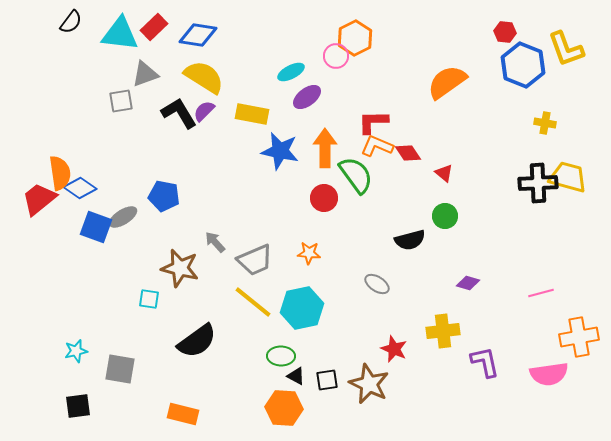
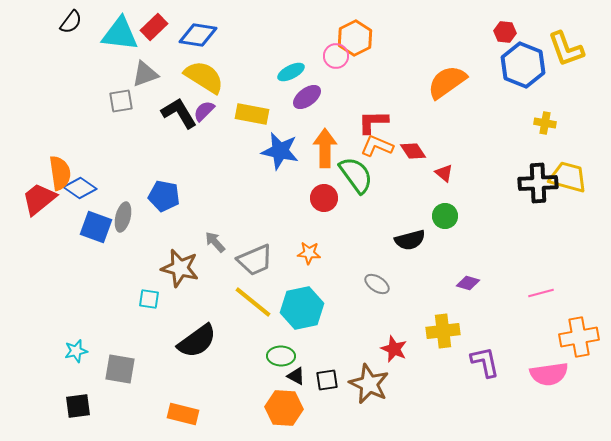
red diamond at (408, 153): moved 5 px right, 2 px up
gray ellipse at (123, 217): rotated 44 degrees counterclockwise
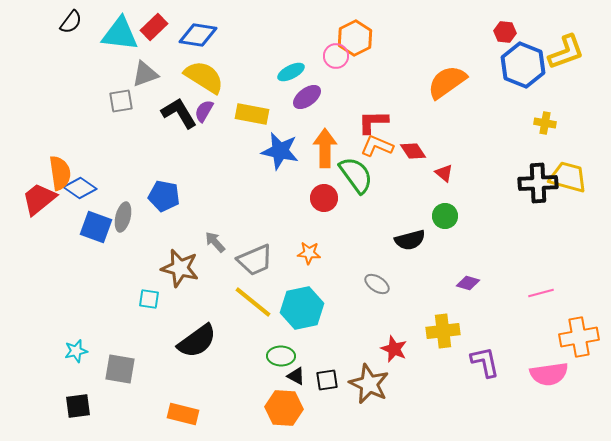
yellow L-shape at (566, 49): moved 3 px down; rotated 90 degrees counterclockwise
purple semicircle at (204, 111): rotated 15 degrees counterclockwise
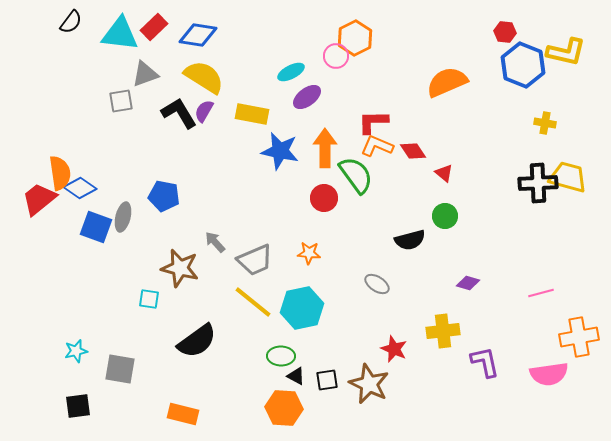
yellow L-shape at (566, 52): rotated 33 degrees clockwise
orange semicircle at (447, 82): rotated 12 degrees clockwise
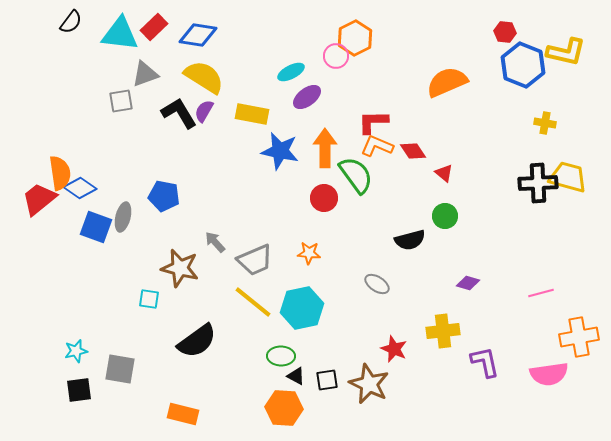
black square at (78, 406): moved 1 px right, 16 px up
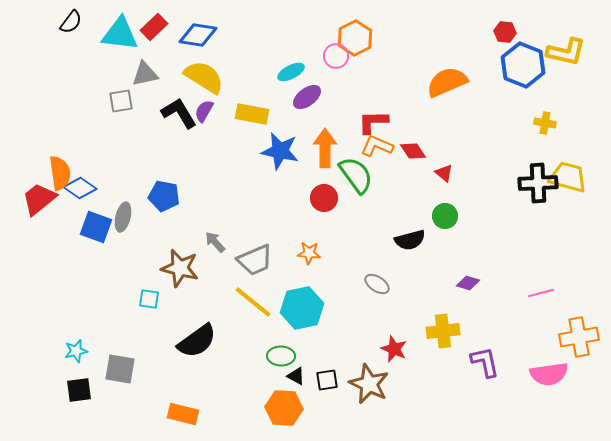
gray triangle at (145, 74): rotated 8 degrees clockwise
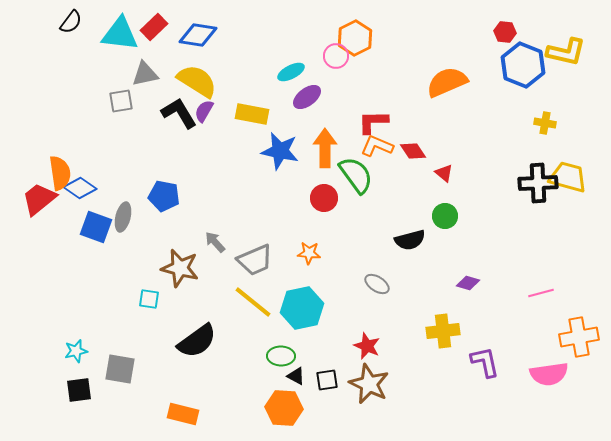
yellow semicircle at (204, 77): moved 7 px left, 4 px down
red star at (394, 349): moved 27 px left, 3 px up
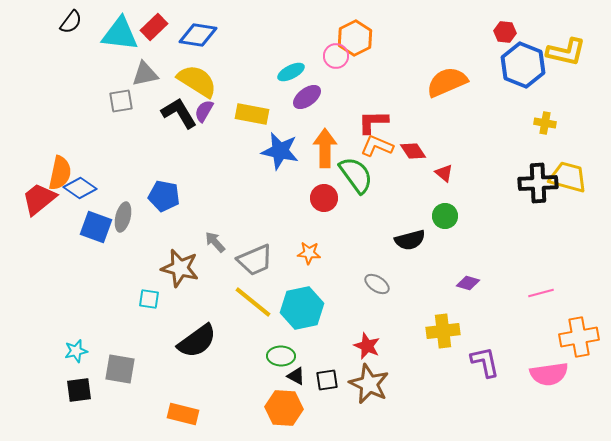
orange semicircle at (60, 173): rotated 20 degrees clockwise
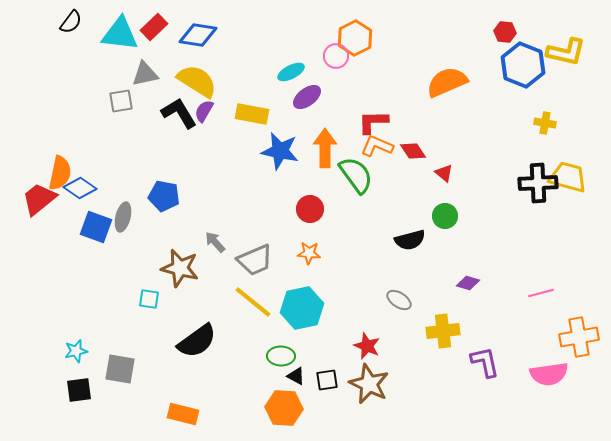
red circle at (324, 198): moved 14 px left, 11 px down
gray ellipse at (377, 284): moved 22 px right, 16 px down
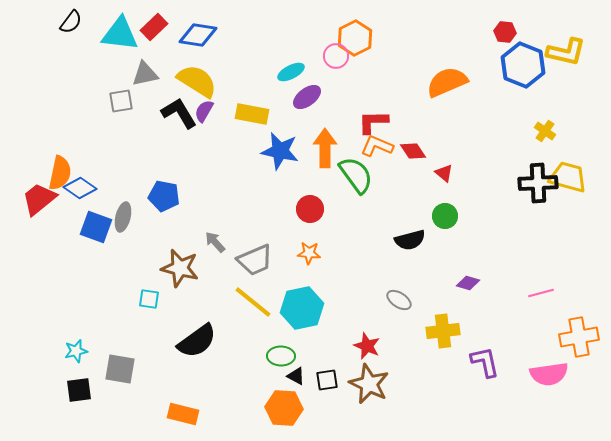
yellow cross at (545, 123): moved 8 px down; rotated 25 degrees clockwise
